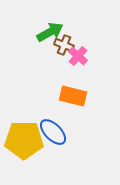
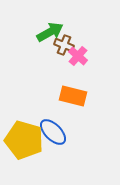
yellow pentagon: rotated 15 degrees clockwise
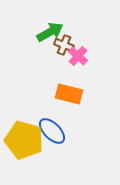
orange rectangle: moved 4 px left, 2 px up
blue ellipse: moved 1 px left, 1 px up
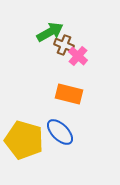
blue ellipse: moved 8 px right, 1 px down
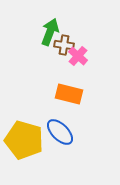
green arrow: rotated 40 degrees counterclockwise
brown cross: rotated 12 degrees counterclockwise
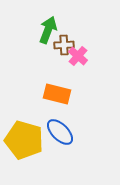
green arrow: moved 2 px left, 2 px up
brown cross: rotated 12 degrees counterclockwise
orange rectangle: moved 12 px left
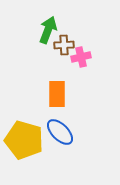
pink cross: moved 3 px right, 1 px down; rotated 36 degrees clockwise
orange rectangle: rotated 76 degrees clockwise
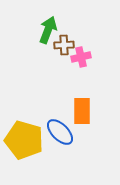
orange rectangle: moved 25 px right, 17 px down
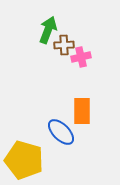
blue ellipse: moved 1 px right
yellow pentagon: moved 20 px down
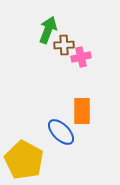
yellow pentagon: rotated 12 degrees clockwise
